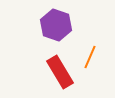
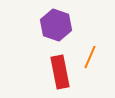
red rectangle: rotated 20 degrees clockwise
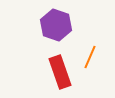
red rectangle: rotated 8 degrees counterclockwise
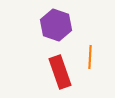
orange line: rotated 20 degrees counterclockwise
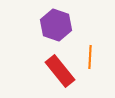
red rectangle: moved 1 px up; rotated 20 degrees counterclockwise
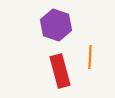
red rectangle: rotated 24 degrees clockwise
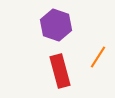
orange line: moved 8 px right; rotated 30 degrees clockwise
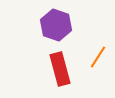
red rectangle: moved 2 px up
